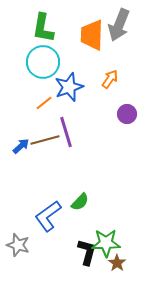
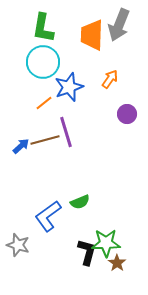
green semicircle: rotated 24 degrees clockwise
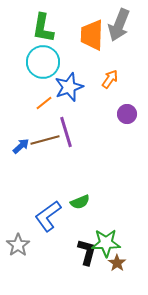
gray star: rotated 20 degrees clockwise
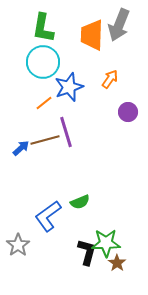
purple circle: moved 1 px right, 2 px up
blue arrow: moved 2 px down
